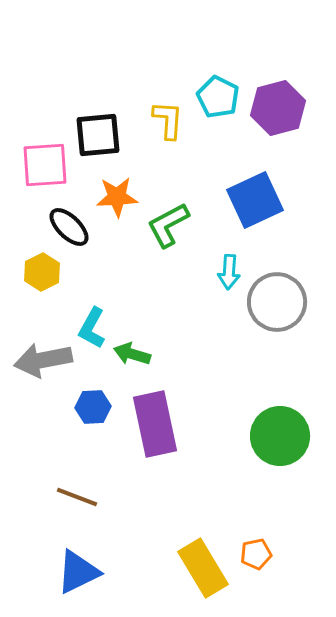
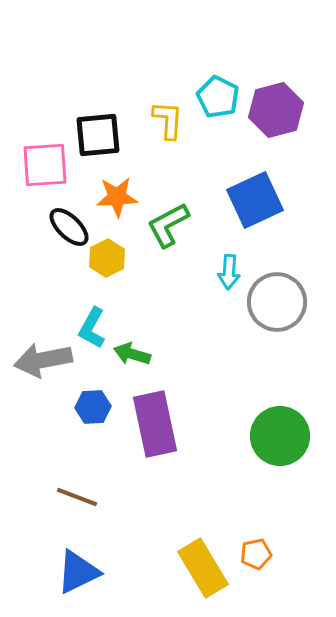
purple hexagon: moved 2 px left, 2 px down
yellow hexagon: moved 65 px right, 14 px up
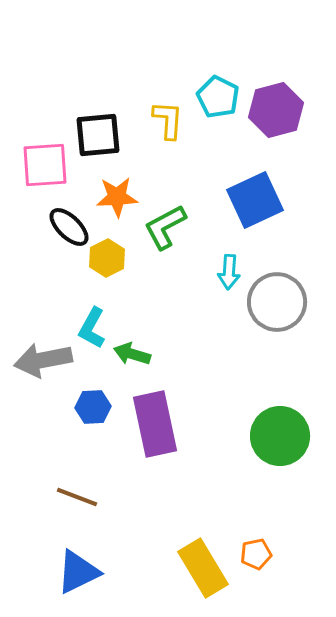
green L-shape: moved 3 px left, 2 px down
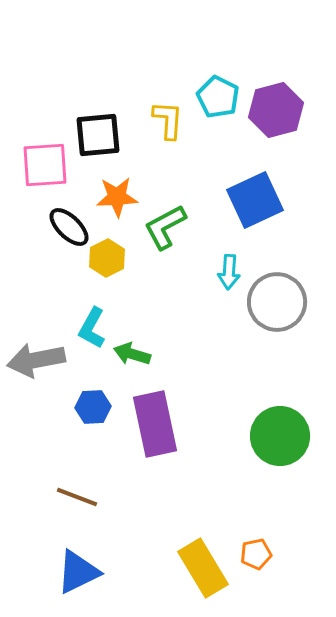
gray arrow: moved 7 px left
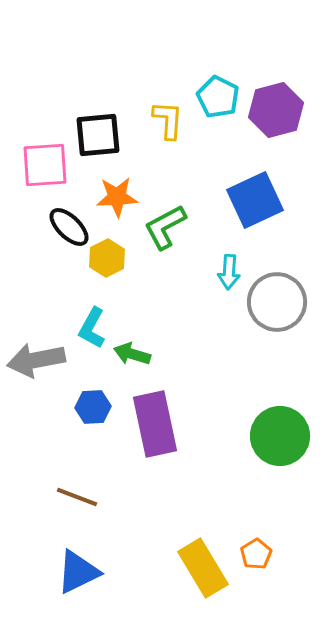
orange pentagon: rotated 20 degrees counterclockwise
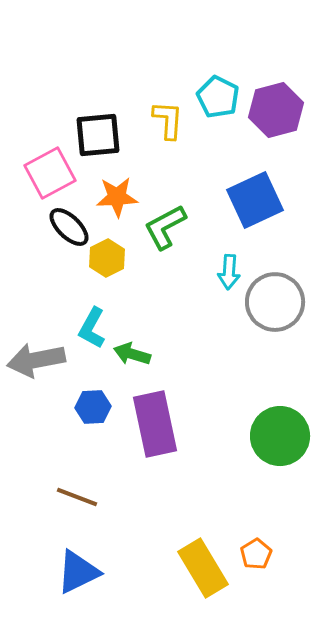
pink square: moved 5 px right, 8 px down; rotated 24 degrees counterclockwise
gray circle: moved 2 px left
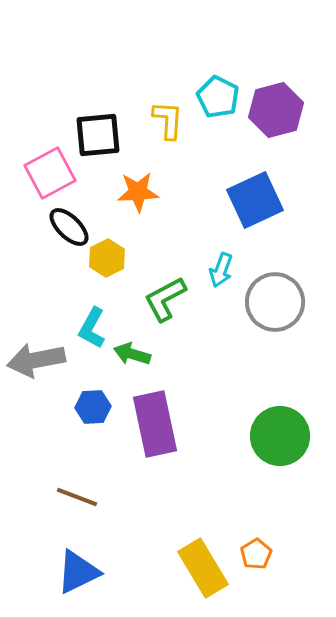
orange star: moved 21 px right, 5 px up
green L-shape: moved 72 px down
cyan arrow: moved 8 px left, 2 px up; rotated 16 degrees clockwise
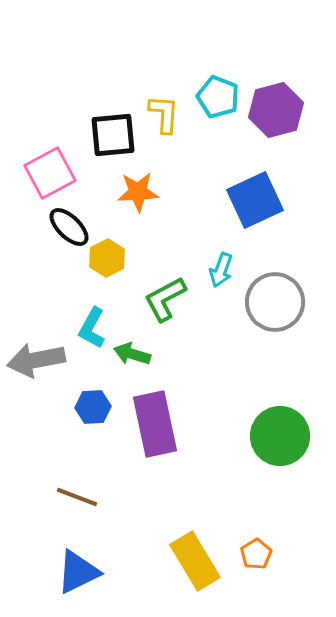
cyan pentagon: rotated 6 degrees counterclockwise
yellow L-shape: moved 4 px left, 6 px up
black square: moved 15 px right
yellow rectangle: moved 8 px left, 7 px up
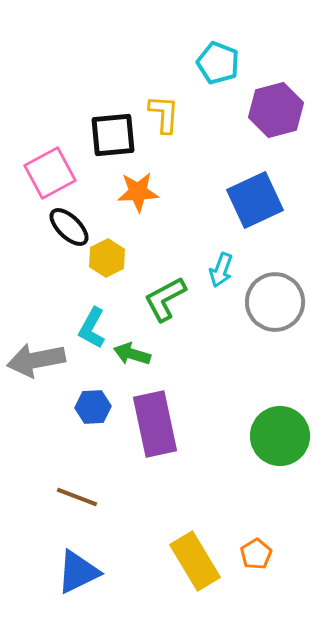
cyan pentagon: moved 34 px up
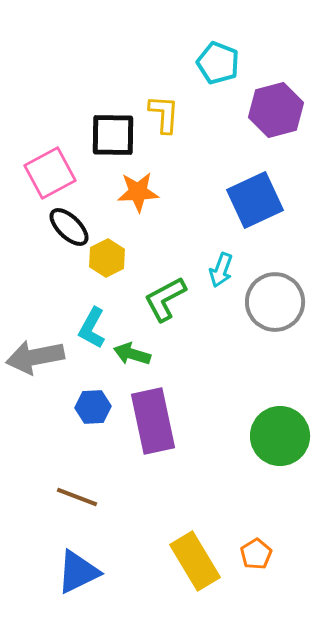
black square: rotated 6 degrees clockwise
gray arrow: moved 1 px left, 3 px up
purple rectangle: moved 2 px left, 3 px up
